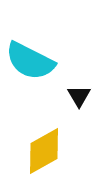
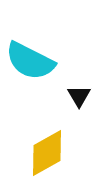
yellow diamond: moved 3 px right, 2 px down
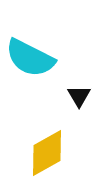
cyan semicircle: moved 3 px up
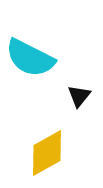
black triangle: rotated 10 degrees clockwise
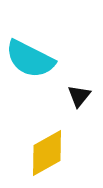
cyan semicircle: moved 1 px down
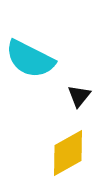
yellow diamond: moved 21 px right
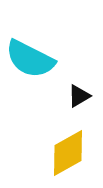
black triangle: rotated 20 degrees clockwise
